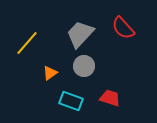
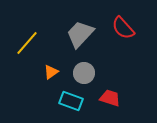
gray circle: moved 7 px down
orange triangle: moved 1 px right, 1 px up
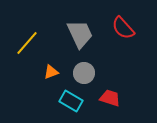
gray trapezoid: rotated 112 degrees clockwise
orange triangle: rotated 14 degrees clockwise
cyan rectangle: rotated 10 degrees clockwise
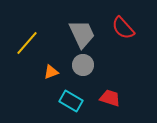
gray trapezoid: moved 2 px right
gray circle: moved 1 px left, 8 px up
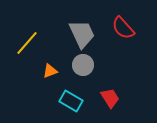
orange triangle: moved 1 px left, 1 px up
red trapezoid: rotated 40 degrees clockwise
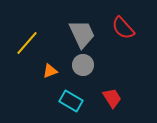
red trapezoid: moved 2 px right
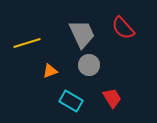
yellow line: rotated 32 degrees clockwise
gray circle: moved 6 px right
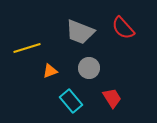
gray trapezoid: moved 2 px left, 2 px up; rotated 136 degrees clockwise
yellow line: moved 5 px down
gray circle: moved 3 px down
cyan rectangle: rotated 20 degrees clockwise
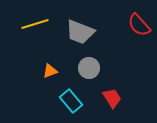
red semicircle: moved 16 px right, 3 px up
yellow line: moved 8 px right, 24 px up
